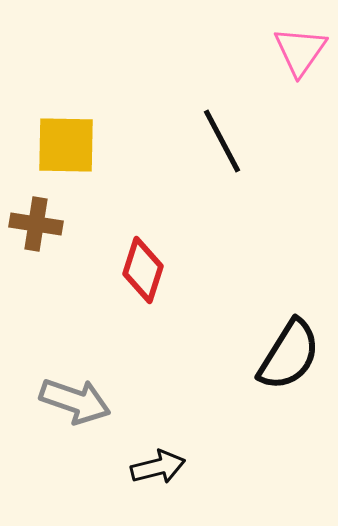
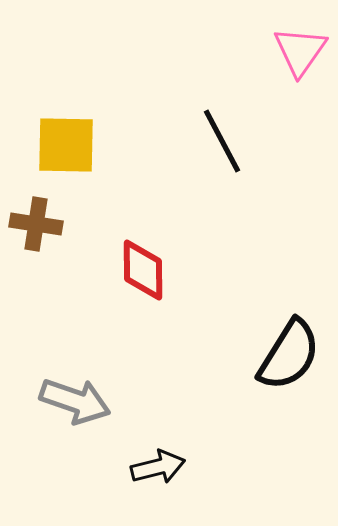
red diamond: rotated 18 degrees counterclockwise
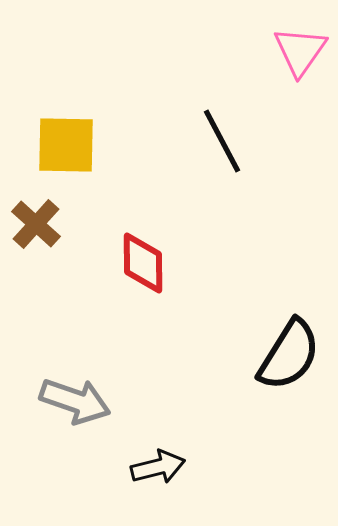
brown cross: rotated 33 degrees clockwise
red diamond: moved 7 px up
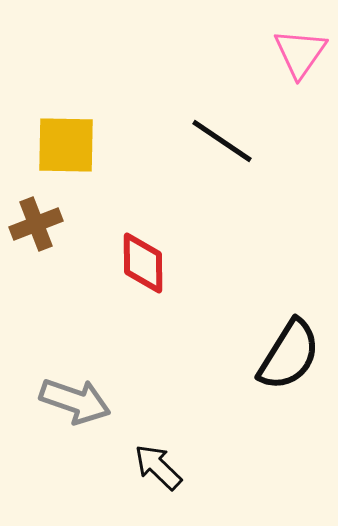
pink triangle: moved 2 px down
black line: rotated 28 degrees counterclockwise
brown cross: rotated 27 degrees clockwise
black arrow: rotated 122 degrees counterclockwise
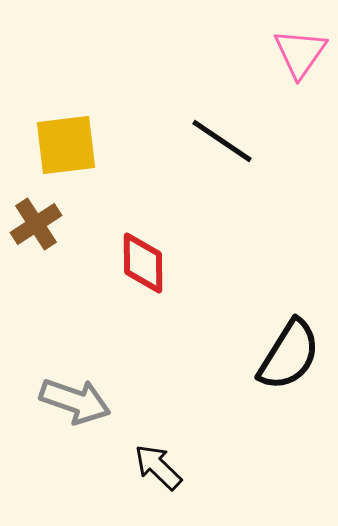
yellow square: rotated 8 degrees counterclockwise
brown cross: rotated 12 degrees counterclockwise
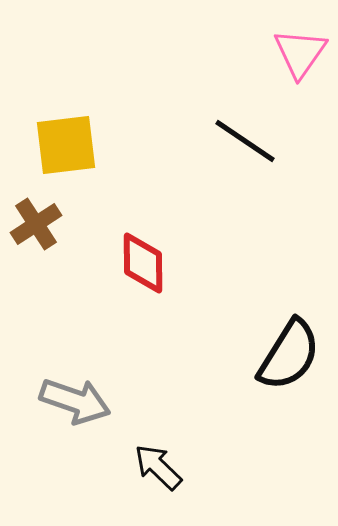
black line: moved 23 px right
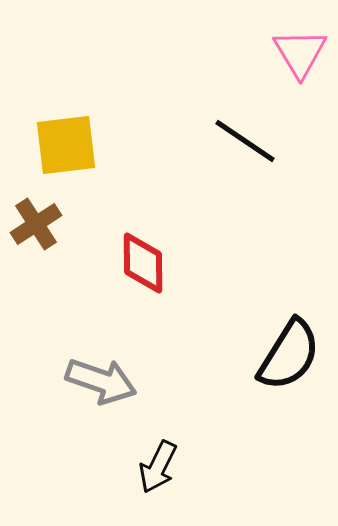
pink triangle: rotated 6 degrees counterclockwise
gray arrow: moved 26 px right, 20 px up
black arrow: rotated 108 degrees counterclockwise
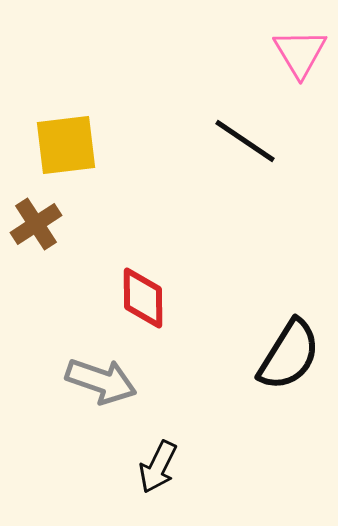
red diamond: moved 35 px down
